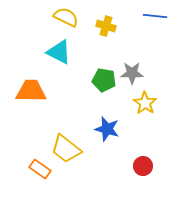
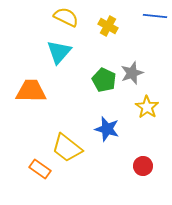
yellow cross: moved 2 px right; rotated 12 degrees clockwise
cyan triangle: rotated 44 degrees clockwise
gray star: rotated 20 degrees counterclockwise
green pentagon: rotated 15 degrees clockwise
yellow star: moved 2 px right, 4 px down
yellow trapezoid: moved 1 px right, 1 px up
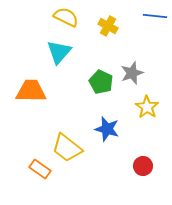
green pentagon: moved 3 px left, 2 px down
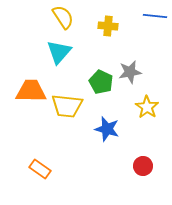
yellow semicircle: moved 3 px left; rotated 30 degrees clockwise
yellow cross: rotated 24 degrees counterclockwise
gray star: moved 2 px left, 1 px up; rotated 10 degrees clockwise
yellow trapezoid: moved 42 px up; rotated 32 degrees counterclockwise
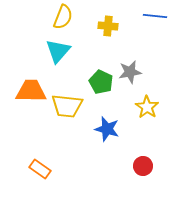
yellow semicircle: rotated 55 degrees clockwise
cyan triangle: moved 1 px left, 1 px up
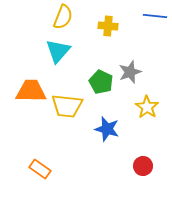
gray star: rotated 10 degrees counterclockwise
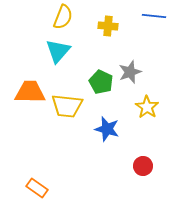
blue line: moved 1 px left
orange trapezoid: moved 1 px left, 1 px down
orange rectangle: moved 3 px left, 19 px down
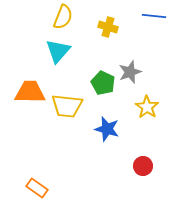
yellow cross: moved 1 px down; rotated 12 degrees clockwise
green pentagon: moved 2 px right, 1 px down
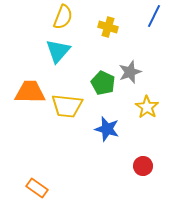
blue line: rotated 70 degrees counterclockwise
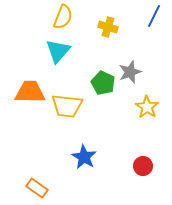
blue star: moved 23 px left, 28 px down; rotated 15 degrees clockwise
